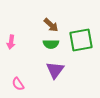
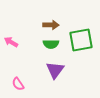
brown arrow: rotated 42 degrees counterclockwise
pink arrow: rotated 112 degrees clockwise
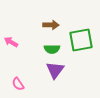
green semicircle: moved 1 px right, 5 px down
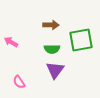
pink semicircle: moved 1 px right, 2 px up
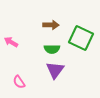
green square: moved 2 px up; rotated 35 degrees clockwise
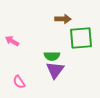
brown arrow: moved 12 px right, 6 px up
green square: rotated 30 degrees counterclockwise
pink arrow: moved 1 px right, 1 px up
green semicircle: moved 7 px down
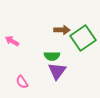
brown arrow: moved 1 px left, 11 px down
green square: moved 2 px right; rotated 30 degrees counterclockwise
purple triangle: moved 2 px right, 1 px down
pink semicircle: moved 3 px right
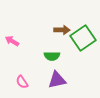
purple triangle: moved 9 px down; rotated 42 degrees clockwise
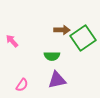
pink arrow: rotated 16 degrees clockwise
pink semicircle: moved 3 px down; rotated 112 degrees counterclockwise
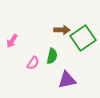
pink arrow: rotated 104 degrees counterclockwise
green semicircle: rotated 77 degrees counterclockwise
purple triangle: moved 10 px right
pink semicircle: moved 11 px right, 22 px up
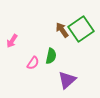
brown arrow: rotated 126 degrees counterclockwise
green square: moved 2 px left, 9 px up
green semicircle: moved 1 px left
purple triangle: rotated 30 degrees counterclockwise
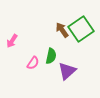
purple triangle: moved 9 px up
